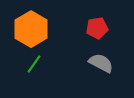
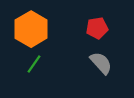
gray semicircle: rotated 20 degrees clockwise
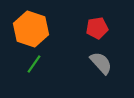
orange hexagon: rotated 12 degrees counterclockwise
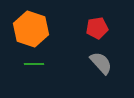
green line: rotated 54 degrees clockwise
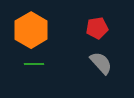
orange hexagon: moved 1 px down; rotated 12 degrees clockwise
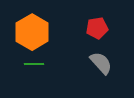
orange hexagon: moved 1 px right, 2 px down
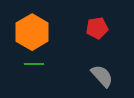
gray semicircle: moved 1 px right, 13 px down
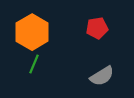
green line: rotated 66 degrees counterclockwise
gray semicircle: rotated 100 degrees clockwise
